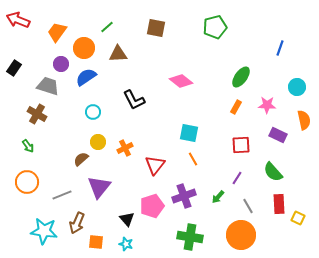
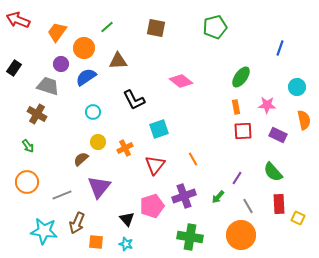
brown triangle at (118, 54): moved 7 px down
orange rectangle at (236, 107): rotated 40 degrees counterclockwise
cyan square at (189, 133): moved 30 px left, 4 px up; rotated 30 degrees counterclockwise
red square at (241, 145): moved 2 px right, 14 px up
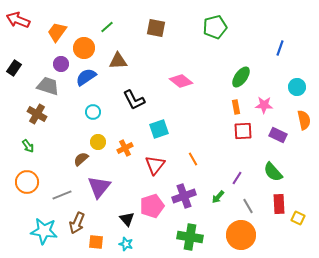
pink star at (267, 105): moved 3 px left
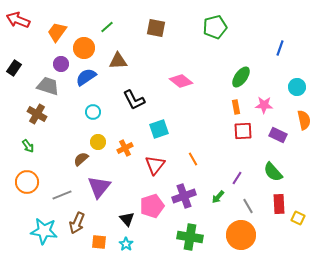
orange square at (96, 242): moved 3 px right
cyan star at (126, 244): rotated 16 degrees clockwise
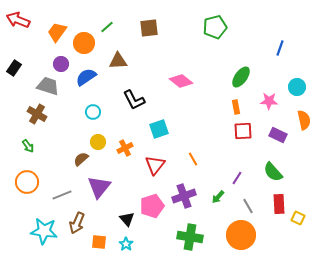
brown square at (156, 28): moved 7 px left; rotated 18 degrees counterclockwise
orange circle at (84, 48): moved 5 px up
pink star at (264, 105): moved 5 px right, 4 px up
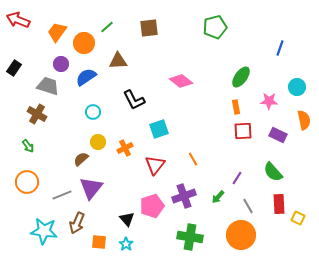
purple triangle at (99, 187): moved 8 px left, 1 px down
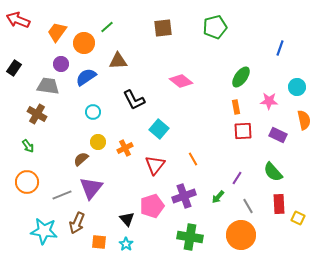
brown square at (149, 28): moved 14 px right
gray trapezoid at (48, 86): rotated 10 degrees counterclockwise
cyan square at (159, 129): rotated 30 degrees counterclockwise
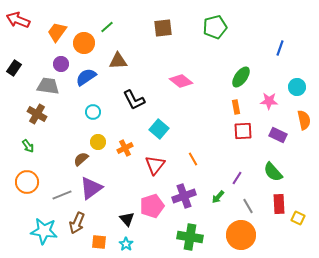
purple triangle at (91, 188): rotated 15 degrees clockwise
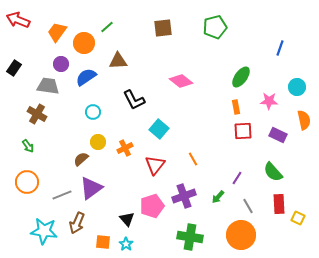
orange square at (99, 242): moved 4 px right
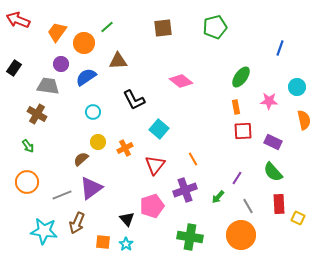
purple rectangle at (278, 135): moved 5 px left, 7 px down
purple cross at (184, 196): moved 1 px right, 6 px up
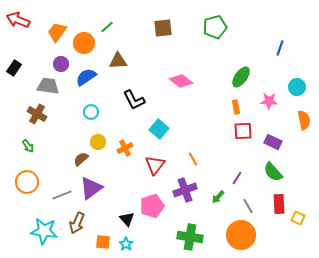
cyan circle at (93, 112): moved 2 px left
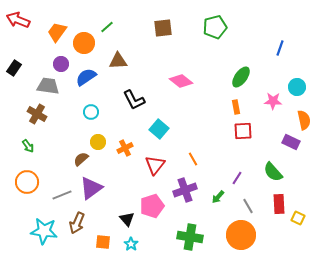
pink star at (269, 101): moved 4 px right
purple rectangle at (273, 142): moved 18 px right
cyan star at (126, 244): moved 5 px right
